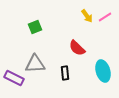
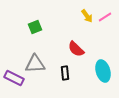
red semicircle: moved 1 px left, 1 px down
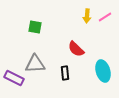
yellow arrow: rotated 40 degrees clockwise
green square: rotated 32 degrees clockwise
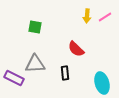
cyan ellipse: moved 1 px left, 12 px down
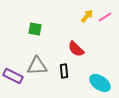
yellow arrow: rotated 144 degrees counterclockwise
green square: moved 2 px down
gray triangle: moved 2 px right, 2 px down
black rectangle: moved 1 px left, 2 px up
purple rectangle: moved 1 px left, 2 px up
cyan ellipse: moved 2 px left; rotated 40 degrees counterclockwise
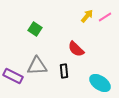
green square: rotated 24 degrees clockwise
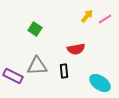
pink line: moved 2 px down
red semicircle: rotated 54 degrees counterclockwise
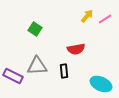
cyan ellipse: moved 1 px right, 1 px down; rotated 10 degrees counterclockwise
